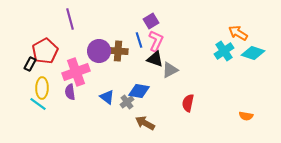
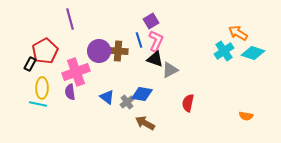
blue diamond: moved 3 px right, 3 px down
cyan line: rotated 24 degrees counterclockwise
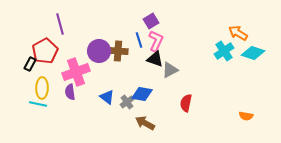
purple line: moved 10 px left, 5 px down
red semicircle: moved 2 px left
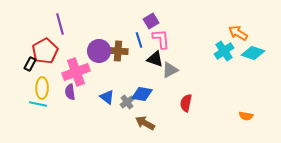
pink L-shape: moved 5 px right, 2 px up; rotated 30 degrees counterclockwise
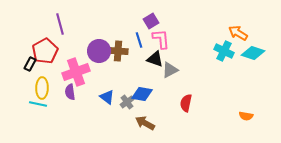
cyan cross: rotated 30 degrees counterclockwise
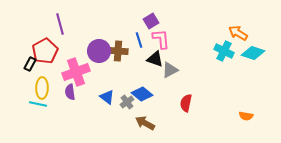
blue diamond: rotated 30 degrees clockwise
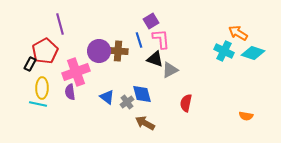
blue diamond: rotated 35 degrees clockwise
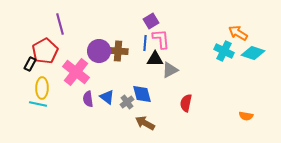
blue line: moved 6 px right, 3 px down; rotated 21 degrees clockwise
black triangle: rotated 18 degrees counterclockwise
pink cross: rotated 32 degrees counterclockwise
purple semicircle: moved 18 px right, 7 px down
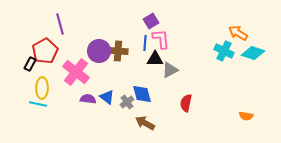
purple semicircle: rotated 105 degrees clockwise
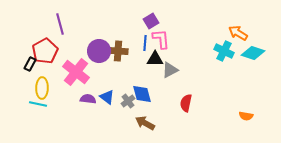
gray cross: moved 1 px right, 1 px up
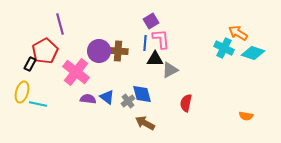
cyan cross: moved 3 px up
yellow ellipse: moved 20 px left, 4 px down; rotated 15 degrees clockwise
